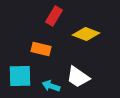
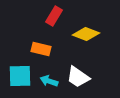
cyan arrow: moved 2 px left, 5 px up
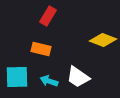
red rectangle: moved 6 px left
yellow diamond: moved 17 px right, 6 px down
cyan square: moved 3 px left, 1 px down
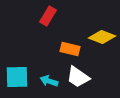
yellow diamond: moved 1 px left, 3 px up
orange rectangle: moved 29 px right
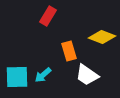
orange rectangle: moved 1 px left, 2 px down; rotated 60 degrees clockwise
white trapezoid: moved 9 px right, 2 px up
cyan arrow: moved 6 px left, 6 px up; rotated 60 degrees counterclockwise
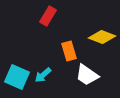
cyan square: rotated 25 degrees clockwise
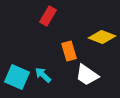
cyan arrow: rotated 84 degrees clockwise
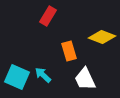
white trapezoid: moved 2 px left, 4 px down; rotated 30 degrees clockwise
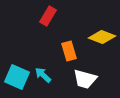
white trapezoid: rotated 50 degrees counterclockwise
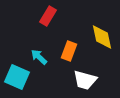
yellow diamond: rotated 56 degrees clockwise
orange rectangle: rotated 36 degrees clockwise
cyan arrow: moved 4 px left, 18 px up
white trapezoid: moved 1 px down
